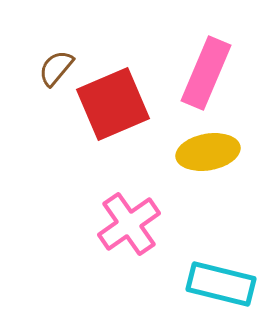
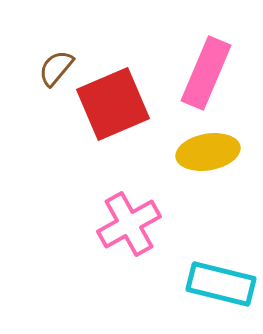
pink cross: rotated 6 degrees clockwise
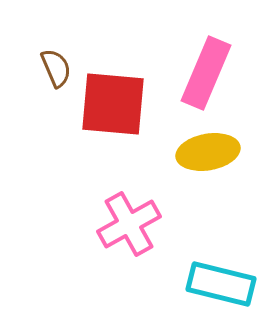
brown semicircle: rotated 117 degrees clockwise
red square: rotated 28 degrees clockwise
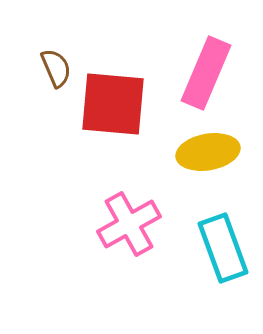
cyan rectangle: moved 2 px right, 36 px up; rotated 56 degrees clockwise
